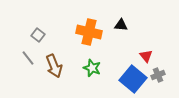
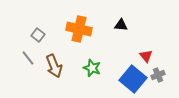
orange cross: moved 10 px left, 3 px up
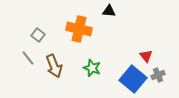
black triangle: moved 12 px left, 14 px up
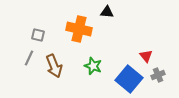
black triangle: moved 2 px left, 1 px down
gray square: rotated 24 degrees counterclockwise
gray line: moved 1 px right; rotated 63 degrees clockwise
green star: moved 1 px right, 2 px up
blue square: moved 4 px left
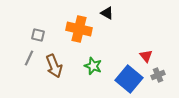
black triangle: moved 1 px down; rotated 24 degrees clockwise
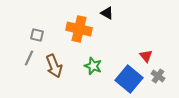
gray square: moved 1 px left
gray cross: moved 1 px down; rotated 32 degrees counterclockwise
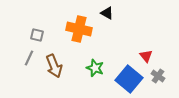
green star: moved 2 px right, 2 px down
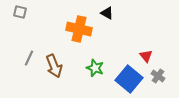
gray square: moved 17 px left, 23 px up
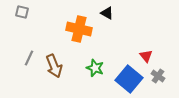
gray square: moved 2 px right
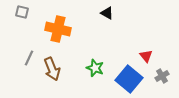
orange cross: moved 21 px left
brown arrow: moved 2 px left, 3 px down
gray cross: moved 4 px right; rotated 24 degrees clockwise
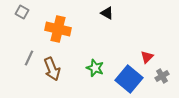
gray square: rotated 16 degrees clockwise
red triangle: moved 1 px right, 1 px down; rotated 24 degrees clockwise
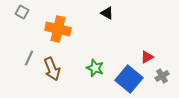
red triangle: rotated 16 degrees clockwise
